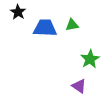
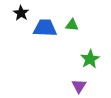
black star: moved 3 px right, 1 px down
green triangle: rotated 16 degrees clockwise
purple triangle: rotated 28 degrees clockwise
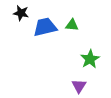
black star: rotated 21 degrees counterclockwise
blue trapezoid: moved 1 px up; rotated 15 degrees counterclockwise
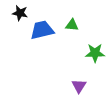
black star: moved 1 px left
blue trapezoid: moved 3 px left, 3 px down
green star: moved 5 px right, 6 px up; rotated 30 degrees clockwise
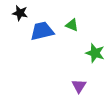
green triangle: rotated 16 degrees clockwise
blue trapezoid: moved 1 px down
green star: rotated 18 degrees clockwise
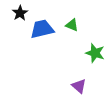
black star: rotated 28 degrees clockwise
blue trapezoid: moved 2 px up
purple triangle: rotated 21 degrees counterclockwise
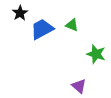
blue trapezoid: rotated 15 degrees counterclockwise
green star: moved 1 px right, 1 px down
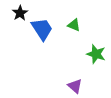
green triangle: moved 2 px right
blue trapezoid: rotated 85 degrees clockwise
purple triangle: moved 4 px left
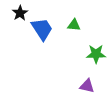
green triangle: rotated 16 degrees counterclockwise
green star: rotated 18 degrees counterclockwise
purple triangle: moved 12 px right; rotated 28 degrees counterclockwise
